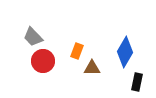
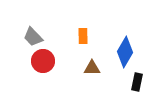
orange rectangle: moved 6 px right, 15 px up; rotated 21 degrees counterclockwise
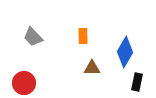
red circle: moved 19 px left, 22 px down
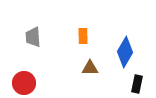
gray trapezoid: rotated 40 degrees clockwise
brown triangle: moved 2 px left
black rectangle: moved 2 px down
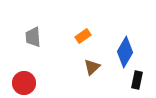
orange rectangle: rotated 56 degrees clockwise
brown triangle: moved 2 px right, 1 px up; rotated 42 degrees counterclockwise
black rectangle: moved 4 px up
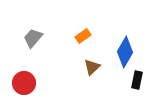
gray trapezoid: moved 1 px down; rotated 45 degrees clockwise
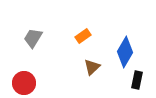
gray trapezoid: rotated 10 degrees counterclockwise
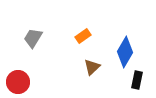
red circle: moved 6 px left, 1 px up
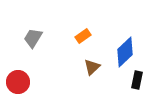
blue diamond: rotated 16 degrees clockwise
